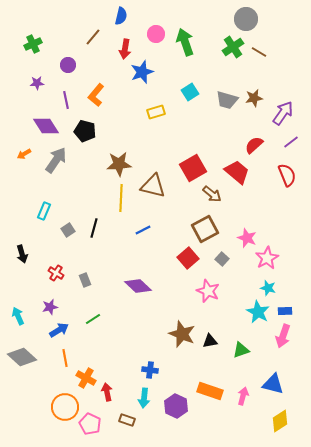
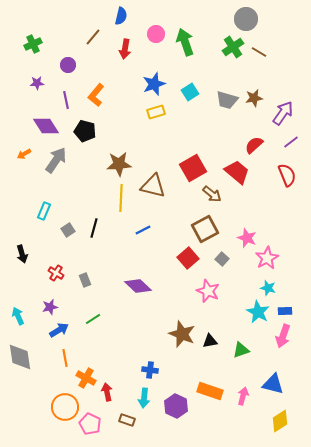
blue star at (142, 72): moved 12 px right, 12 px down
gray diamond at (22, 357): moved 2 px left; rotated 40 degrees clockwise
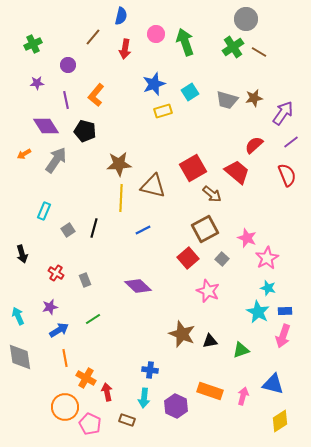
yellow rectangle at (156, 112): moved 7 px right, 1 px up
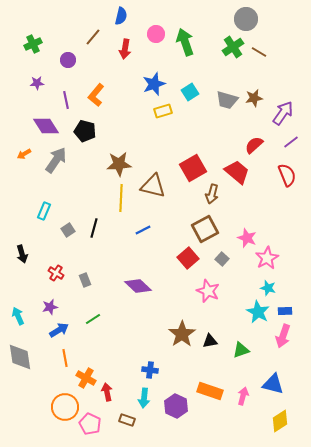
purple circle at (68, 65): moved 5 px up
brown arrow at (212, 194): rotated 66 degrees clockwise
brown star at (182, 334): rotated 16 degrees clockwise
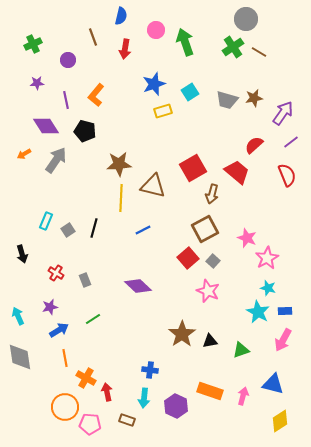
pink circle at (156, 34): moved 4 px up
brown line at (93, 37): rotated 60 degrees counterclockwise
cyan rectangle at (44, 211): moved 2 px right, 10 px down
gray square at (222, 259): moved 9 px left, 2 px down
pink arrow at (283, 336): moved 4 px down; rotated 10 degrees clockwise
pink pentagon at (90, 424): rotated 20 degrees counterclockwise
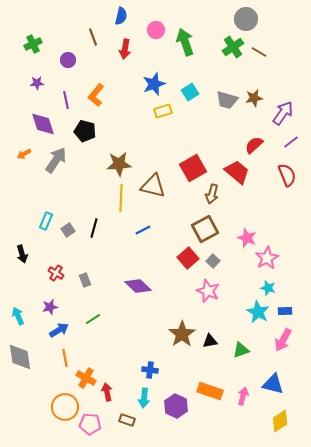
purple diamond at (46, 126): moved 3 px left, 2 px up; rotated 16 degrees clockwise
